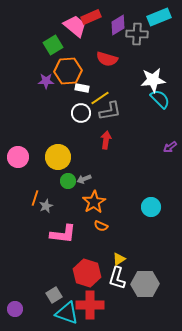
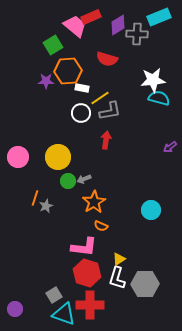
cyan semicircle: moved 1 px left, 1 px up; rotated 30 degrees counterclockwise
cyan circle: moved 3 px down
pink L-shape: moved 21 px right, 13 px down
cyan triangle: moved 3 px left, 1 px down
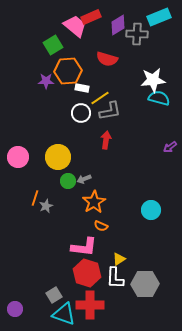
white L-shape: moved 2 px left; rotated 15 degrees counterclockwise
